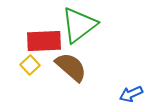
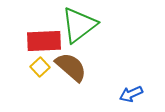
yellow square: moved 10 px right, 2 px down
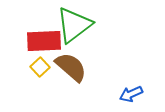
green triangle: moved 5 px left
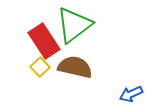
red rectangle: rotated 60 degrees clockwise
brown semicircle: moved 4 px right; rotated 28 degrees counterclockwise
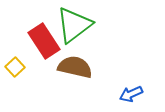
yellow square: moved 25 px left
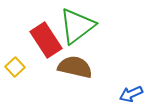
green triangle: moved 3 px right, 1 px down
red rectangle: moved 2 px right, 1 px up
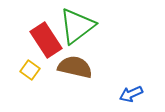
yellow square: moved 15 px right, 3 px down; rotated 12 degrees counterclockwise
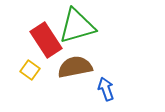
green triangle: rotated 21 degrees clockwise
brown semicircle: rotated 24 degrees counterclockwise
blue arrow: moved 25 px left, 5 px up; rotated 95 degrees clockwise
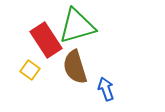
brown semicircle: rotated 96 degrees counterclockwise
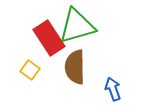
red rectangle: moved 3 px right, 2 px up
brown semicircle: rotated 16 degrees clockwise
blue arrow: moved 7 px right
